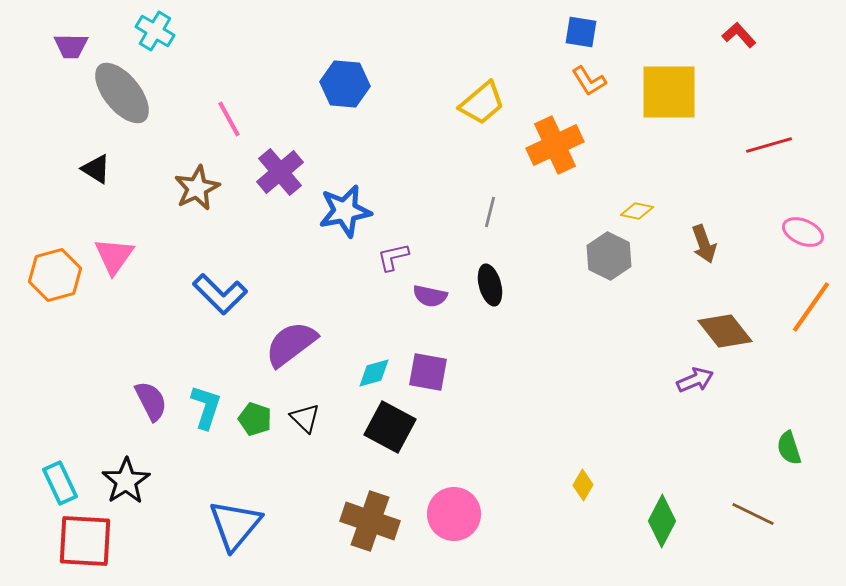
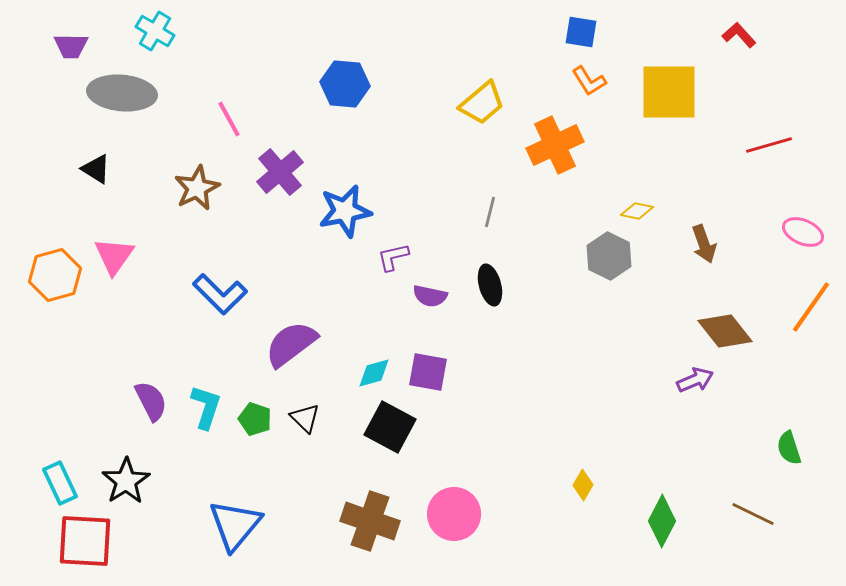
gray ellipse at (122, 93): rotated 46 degrees counterclockwise
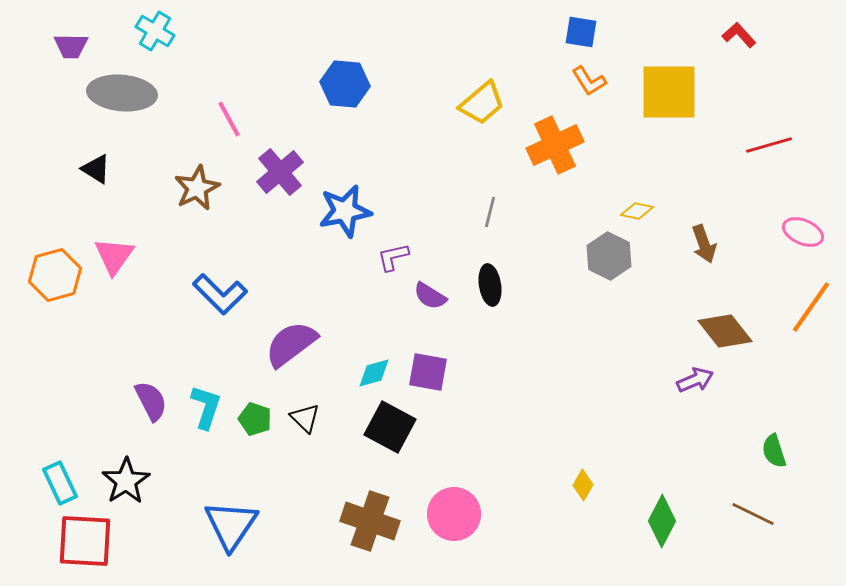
black ellipse at (490, 285): rotated 6 degrees clockwise
purple semicircle at (430, 296): rotated 20 degrees clockwise
green semicircle at (789, 448): moved 15 px left, 3 px down
blue triangle at (235, 525): moved 4 px left; rotated 6 degrees counterclockwise
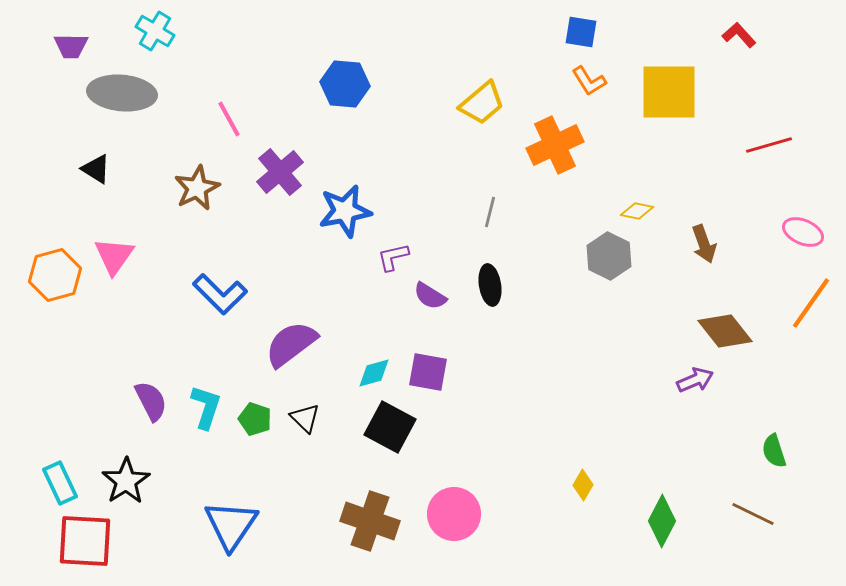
orange line at (811, 307): moved 4 px up
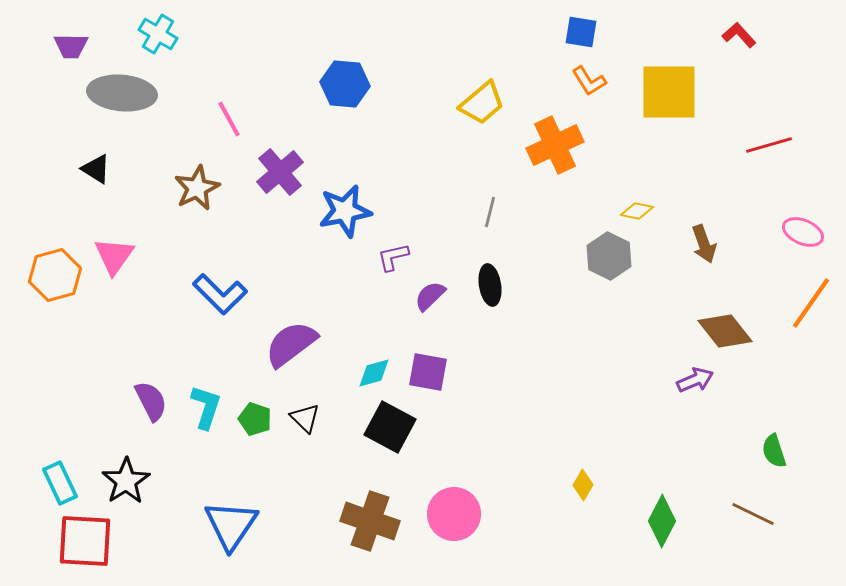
cyan cross at (155, 31): moved 3 px right, 3 px down
purple semicircle at (430, 296): rotated 104 degrees clockwise
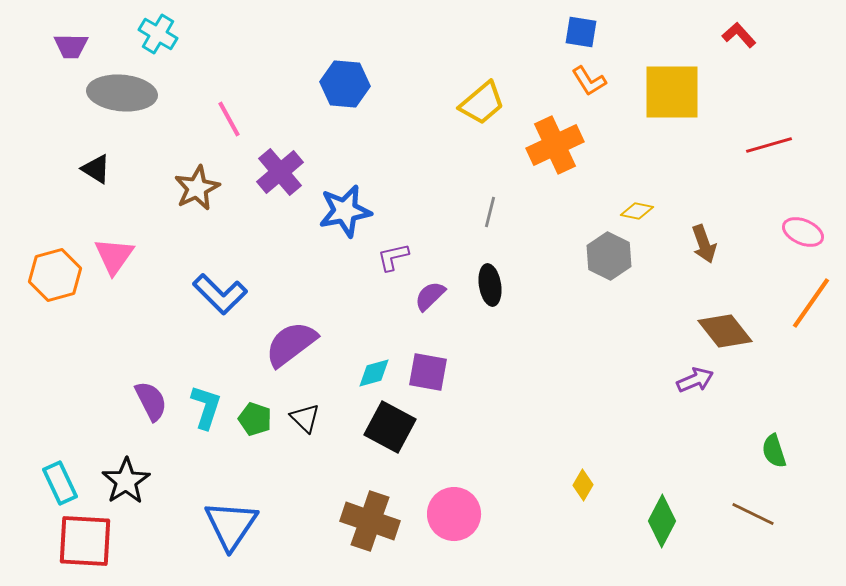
yellow square at (669, 92): moved 3 px right
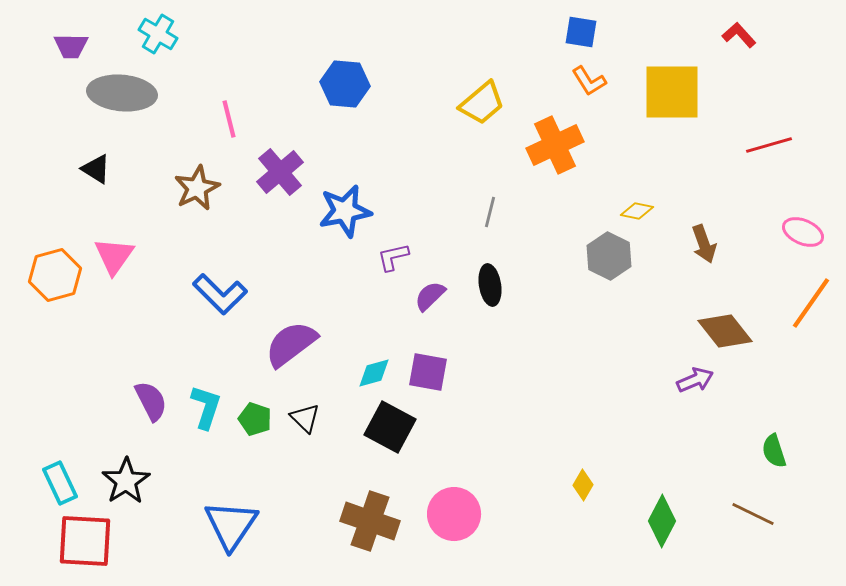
pink line at (229, 119): rotated 15 degrees clockwise
